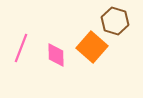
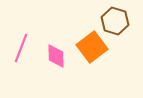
orange square: rotated 12 degrees clockwise
pink diamond: moved 1 px down
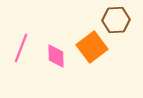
brown hexagon: moved 1 px right, 1 px up; rotated 20 degrees counterclockwise
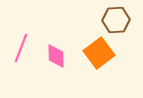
orange square: moved 7 px right, 6 px down
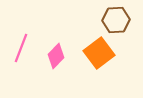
pink diamond: rotated 45 degrees clockwise
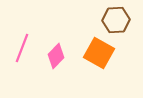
pink line: moved 1 px right
orange square: rotated 24 degrees counterclockwise
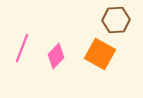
orange square: moved 1 px right, 1 px down
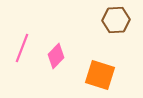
orange square: moved 21 px down; rotated 12 degrees counterclockwise
